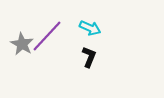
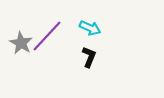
gray star: moved 1 px left, 1 px up
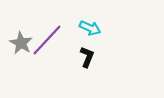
purple line: moved 4 px down
black L-shape: moved 2 px left
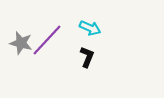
gray star: rotated 15 degrees counterclockwise
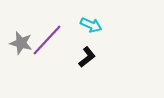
cyan arrow: moved 1 px right, 3 px up
black L-shape: rotated 30 degrees clockwise
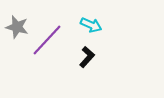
gray star: moved 4 px left, 16 px up
black L-shape: rotated 10 degrees counterclockwise
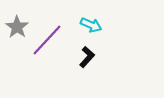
gray star: rotated 20 degrees clockwise
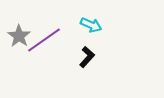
gray star: moved 2 px right, 9 px down
purple line: moved 3 px left; rotated 12 degrees clockwise
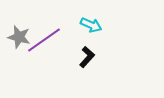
gray star: moved 1 px down; rotated 20 degrees counterclockwise
